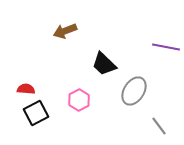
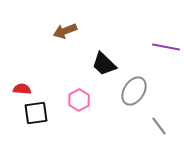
red semicircle: moved 4 px left
black square: rotated 20 degrees clockwise
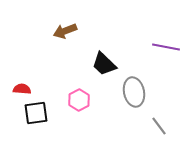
gray ellipse: moved 1 px down; rotated 44 degrees counterclockwise
